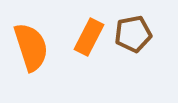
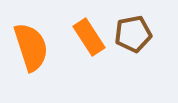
orange rectangle: rotated 60 degrees counterclockwise
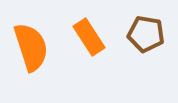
brown pentagon: moved 13 px right; rotated 21 degrees clockwise
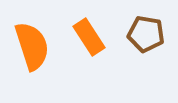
orange semicircle: moved 1 px right, 1 px up
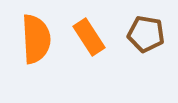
orange semicircle: moved 4 px right, 7 px up; rotated 15 degrees clockwise
